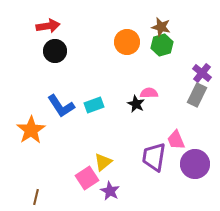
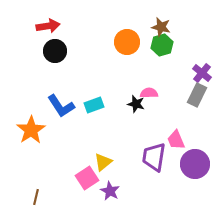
black star: rotated 12 degrees counterclockwise
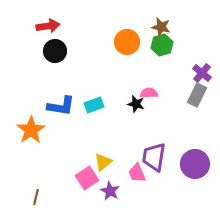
blue L-shape: rotated 48 degrees counterclockwise
pink trapezoid: moved 39 px left, 33 px down
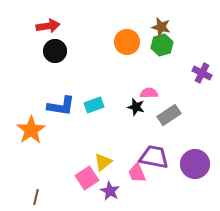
purple cross: rotated 12 degrees counterclockwise
gray rectangle: moved 28 px left, 20 px down; rotated 30 degrees clockwise
black star: moved 3 px down
purple trapezoid: rotated 92 degrees clockwise
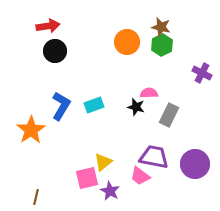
green hexagon: rotated 10 degrees counterclockwise
blue L-shape: rotated 68 degrees counterclockwise
gray rectangle: rotated 30 degrees counterclockwise
pink trapezoid: moved 3 px right, 3 px down; rotated 30 degrees counterclockwise
pink square: rotated 20 degrees clockwise
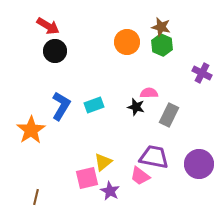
red arrow: rotated 40 degrees clockwise
green hexagon: rotated 10 degrees counterclockwise
purple circle: moved 4 px right
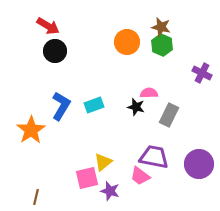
purple star: rotated 12 degrees counterclockwise
